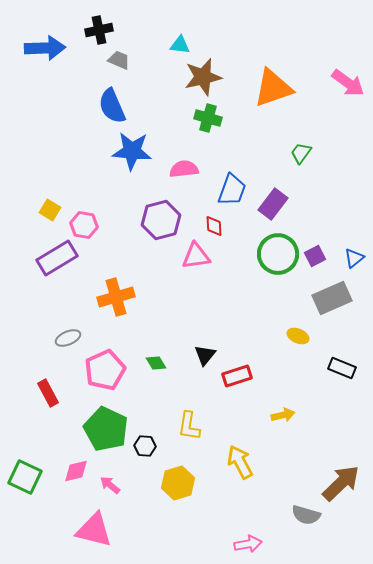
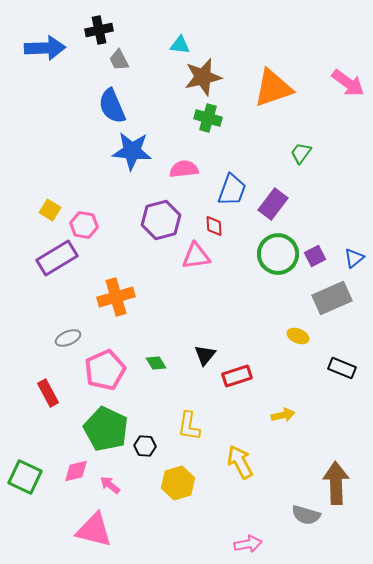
gray trapezoid at (119, 60): rotated 140 degrees counterclockwise
brown arrow at (341, 483): moved 5 px left; rotated 48 degrees counterclockwise
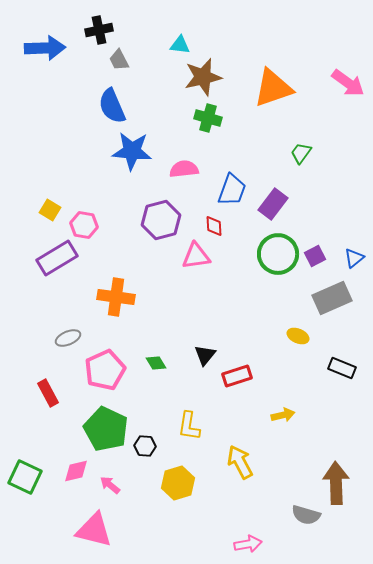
orange cross at (116, 297): rotated 24 degrees clockwise
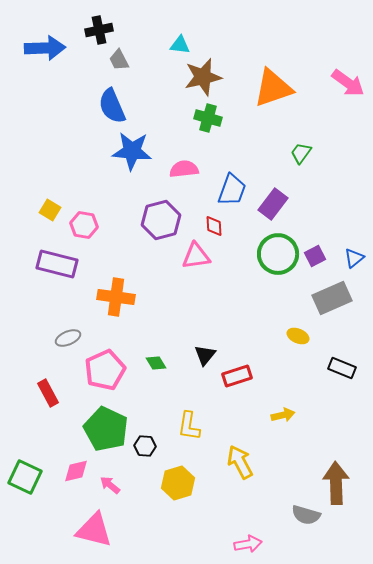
purple rectangle at (57, 258): moved 6 px down; rotated 45 degrees clockwise
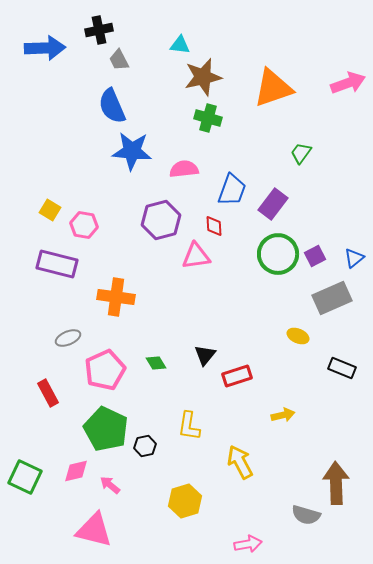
pink arrow at (348, 83): rotated 56 degrees counterclockwise
black hexagon at (145, 446): rotated 15 degrees counterclockwise
yellow hexagon at (178, 483): moved 7 px right, 18 px down
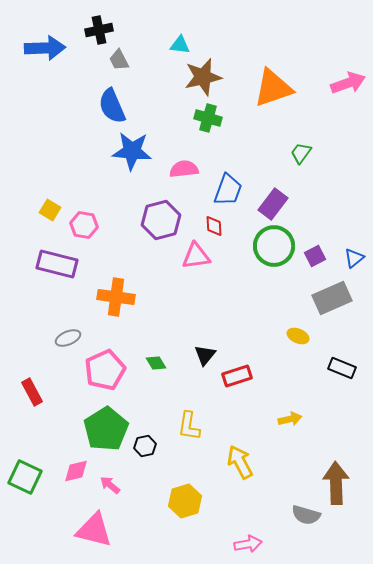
blue trapezoid at (232, 190): moved 4 px left
green circle at (278, 254): moved 4 px left, 8 px up
red rectangle at (48, 393): moved 16 px left, 1 px up
yellow arrow at (283, 415): moved 7 px right, 4 px down
green pentagon at (106, 429): rotated 15 degrees clockwise
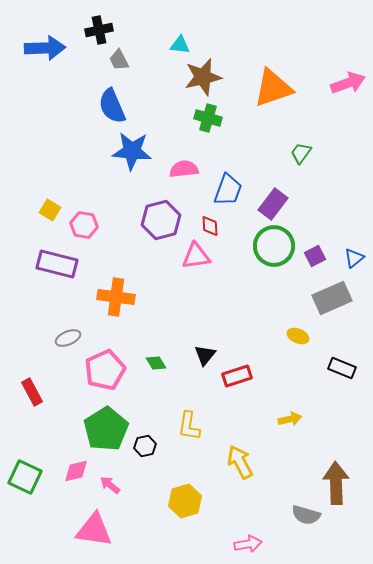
red diamond at (214, 226): moved 4 px left
pink triangle at (94, 530): rotated 6 degrees counterclockwise
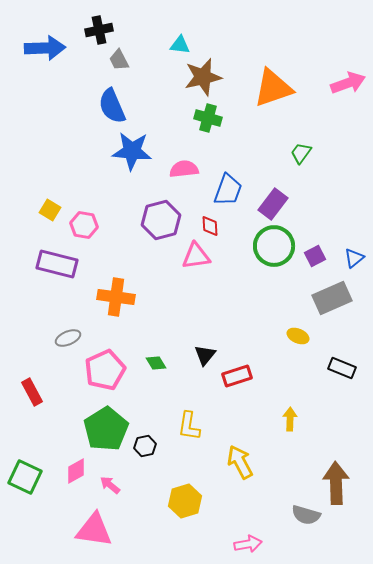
yellow arrow at (290, 419): rotated 75 degrees counterclockwise
pink diamond at (76, 471): rotated 16 degrees counterclockwise
